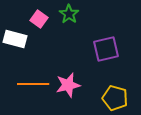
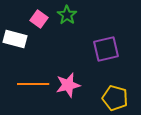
green star: moved 2 px left, 1 px down
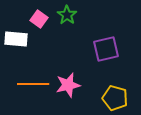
white rectangle: moved 1 px right; rotated 10 degrees counterclockwise
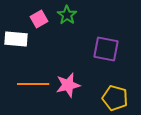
pink square: rotated 24 degrees clockwise
purple square: rotated 24 degrees clockwise
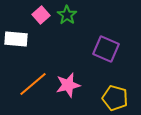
pink square: moved 2 px right, 4 px up; rotated 12 degrees counterclockwise
purple square: rotated 12 degrees clockwise
orange line: rotated 40 degrees counterclockwise
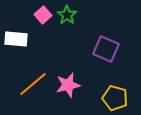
pink square: moved 2 px right
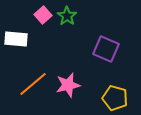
green star: moved 1 px down
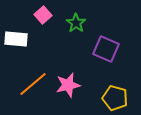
green star: moved 9 px right, 7 px down
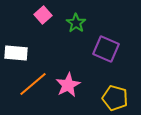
white rectangle: moved 14 px down
pink star: rotated 15 degrees counterclockwise
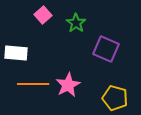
orange line: rotated 40 degrees clockwise
